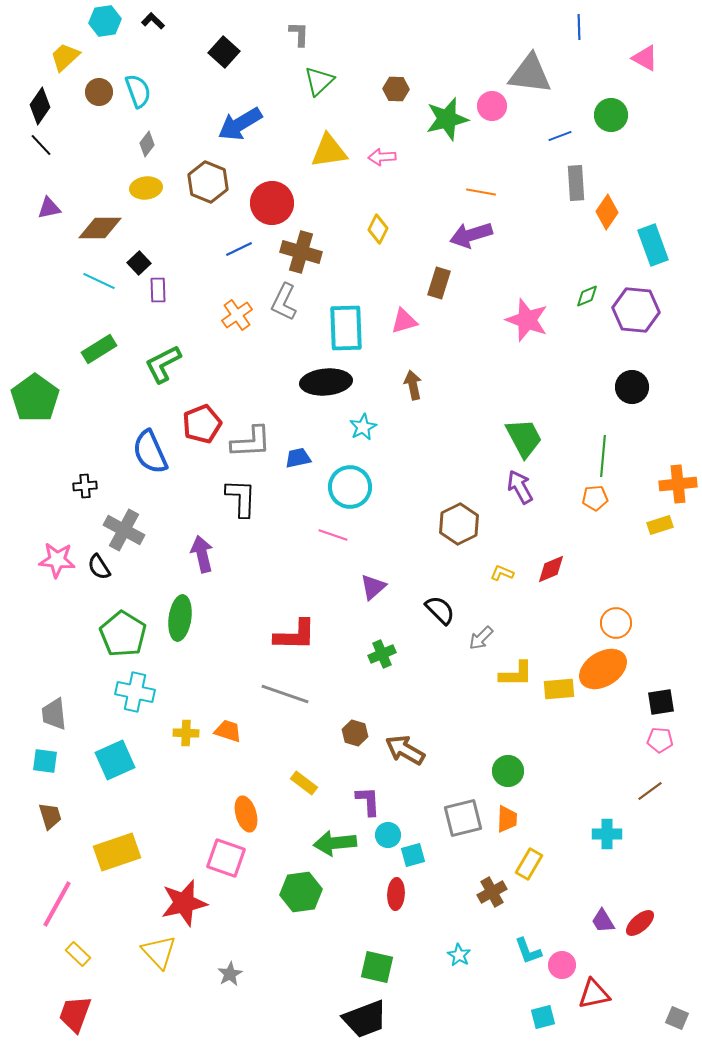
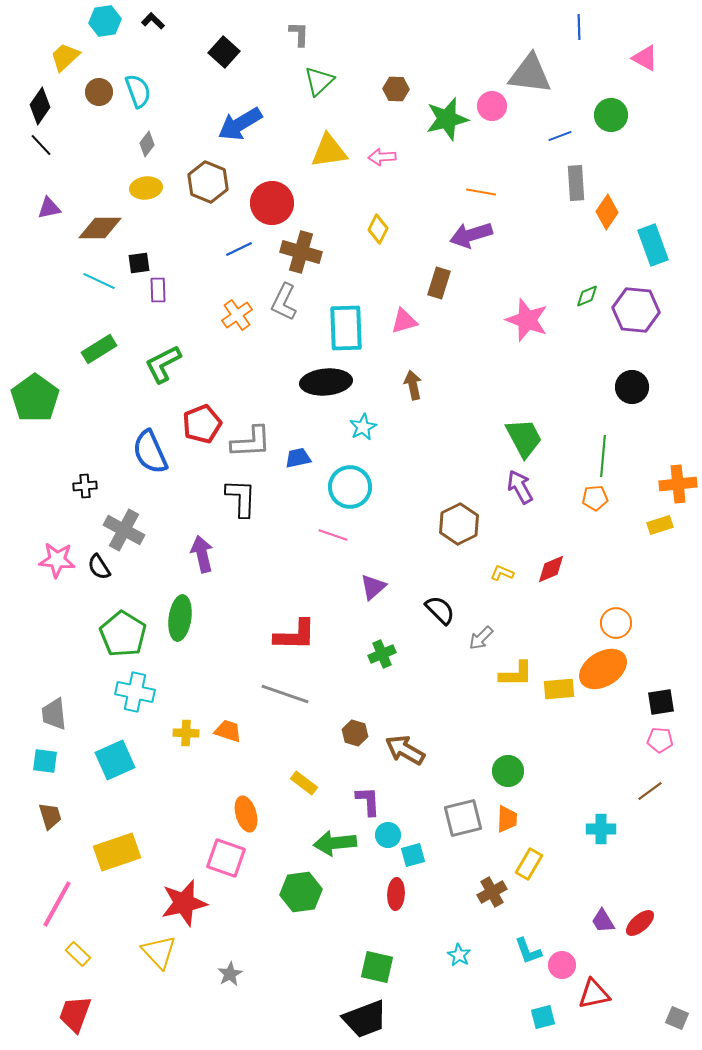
black square at (139, 263): rotated 35 degrees clockwise
cyan cross at (607, 834): moved 6 px left, 5 px up
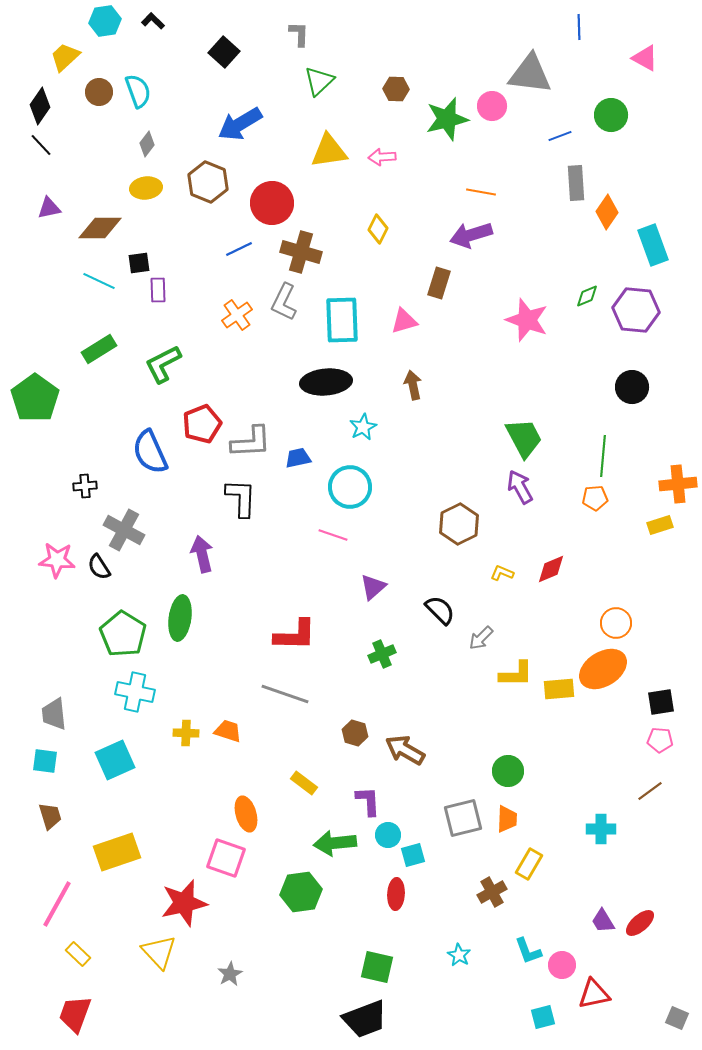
cyan rectangle at (346, 328): moved 4 px left, 8 px up
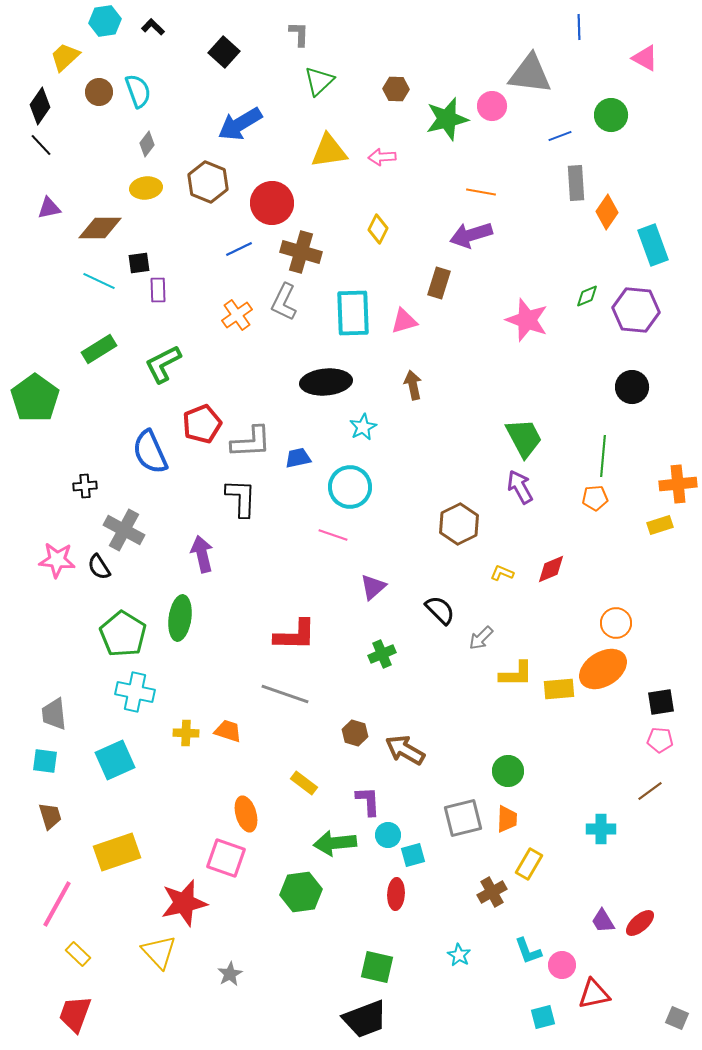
black L-shape at (153, 21): moved 6 px down
cyan rectangle at (342, 320): moved 11 px right, 7 px up
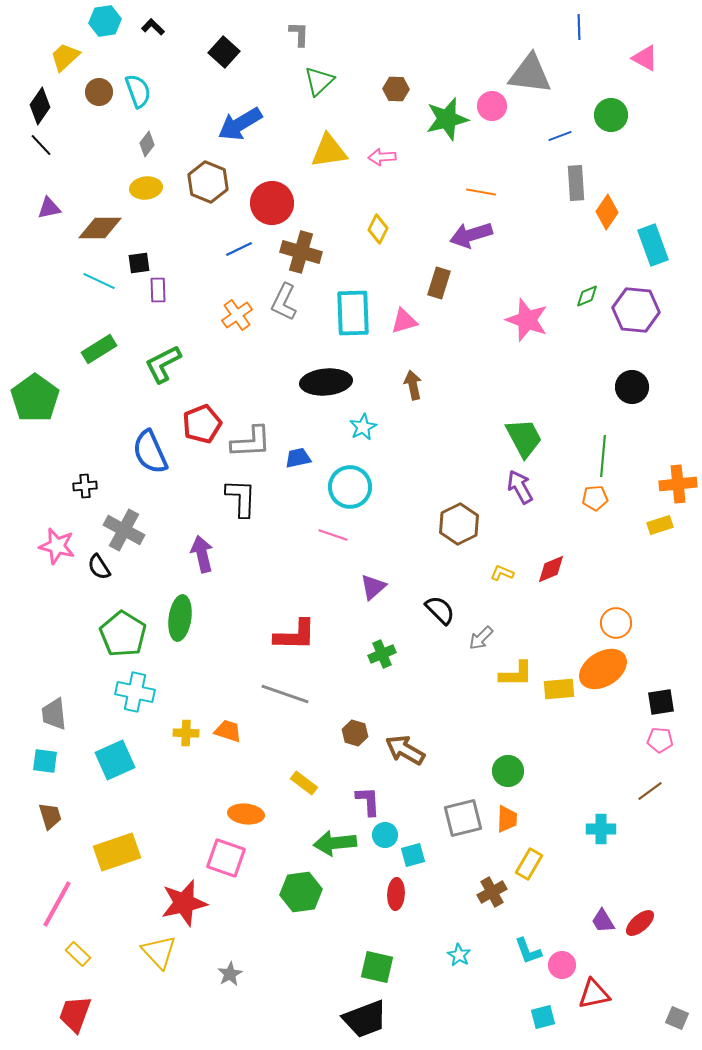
pink star at (57, 560): moved 14 px up; rotated 9 degrees clockwise
orange ellipse at (246, 814): rotated 68 degrees counterclockwise
cyan circle at (388, 835): moved 3 px left
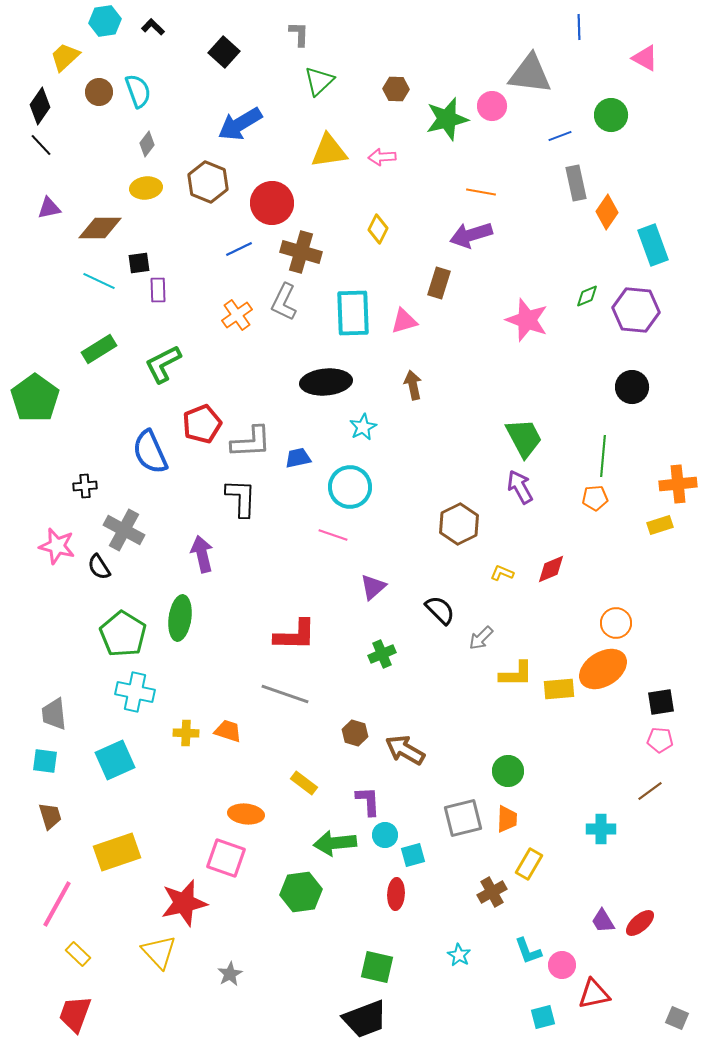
gray rectangle at (576, 183): rotated 8 degrees counterclockwise
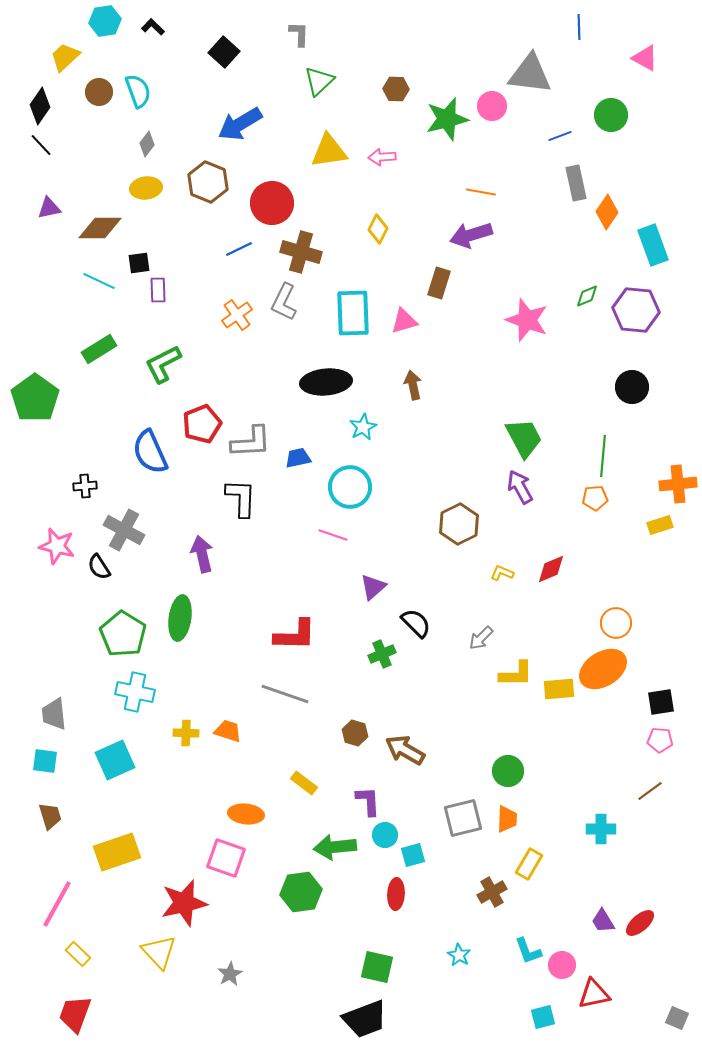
black semicircle at (440, 610): moved 24 px left, 13 px down
green arrow at (335, 843): moved 4 px down
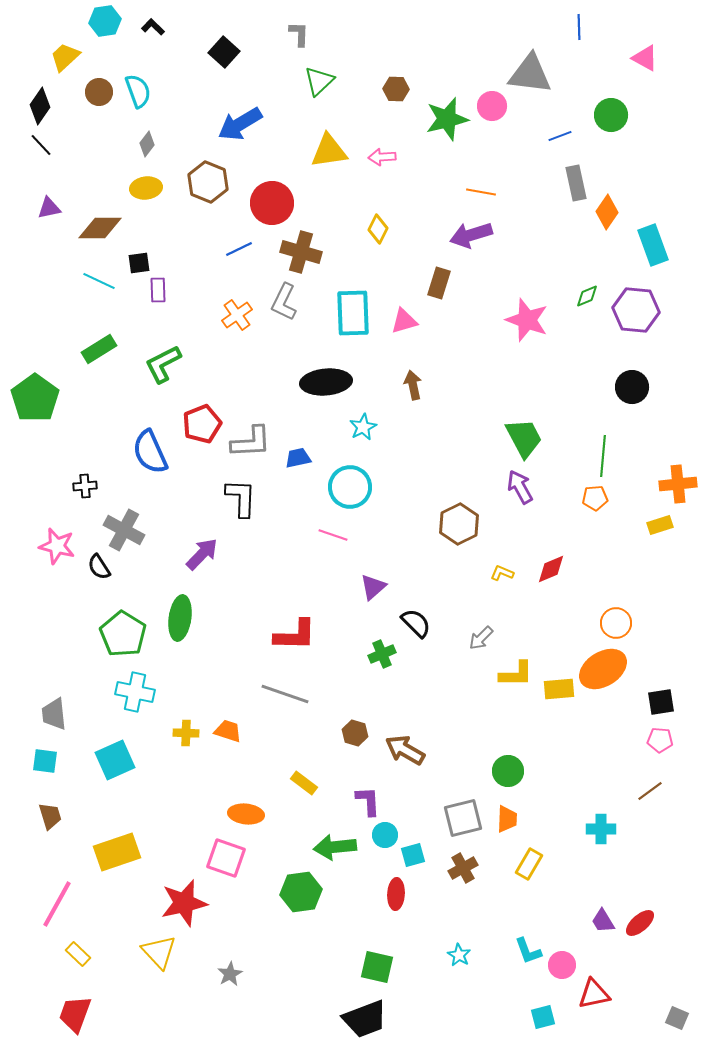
purple arrow at (202, 554): rotated 57 degrees clockwise
brown cross at (492, 892): moved 29 px left, 24 px up
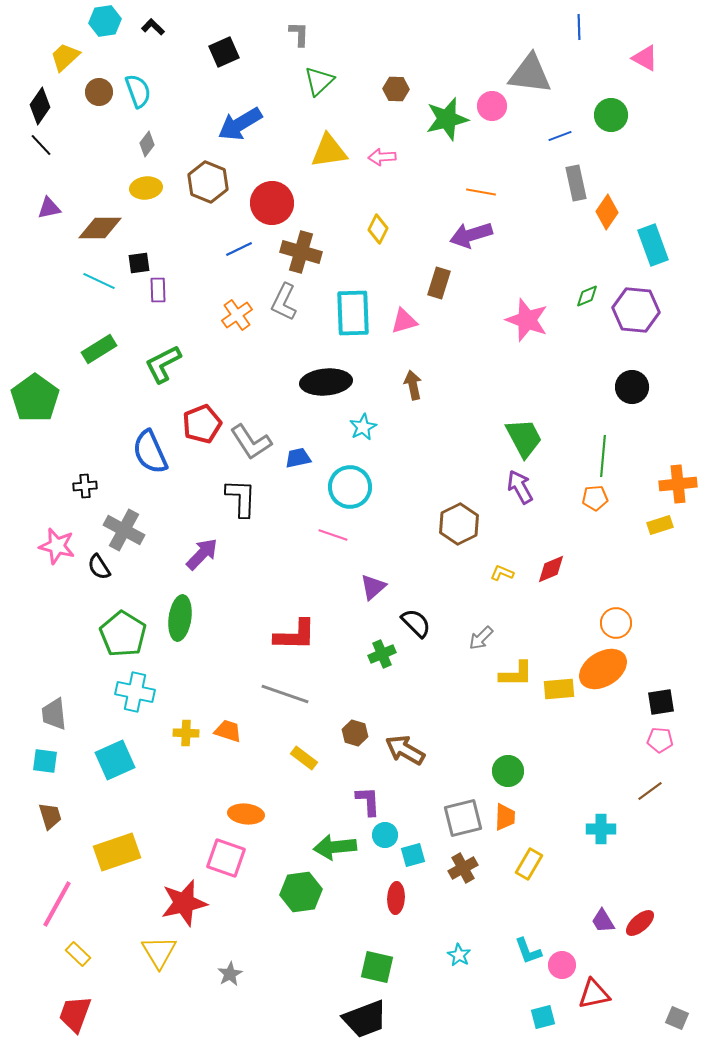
black square at (224, 52): rotated 24 degrees clockwise
gray L-shape at (251, 442): rotated 60 degrees clockwise
yellow rectangle at (304, 783): moved 25 px up
orange trapezoid at (507, 819): moved 2 px left, 2 px up
red ellipse at (396, 894): moved 4 px down
yellow triangle at (159, 952): rotated 12 degrees clockwise
